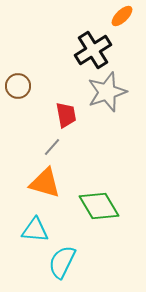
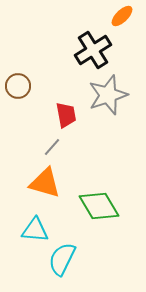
gray star: moved 1 px right, 3 px down
cyan semicircle: moved 3 px up
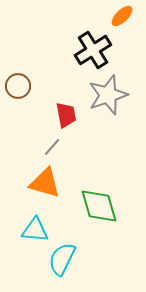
green diamond: rotated 15 degrees clockwise
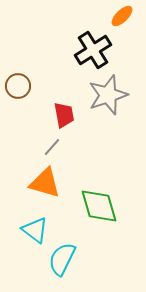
red trapezoid: moved 2 px left
cyan triangle: rotated 32 degrees clockwise
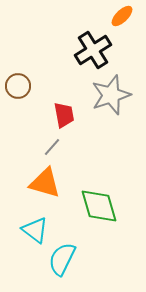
gray star: moved 3 px right
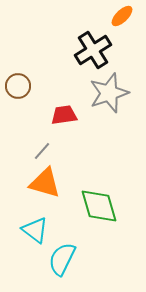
gray star: moved 2 px left, 2 px up
red trapezoid: rotated 88 degrees counterclockwise
gray line: moved 10 px left, 4 px down
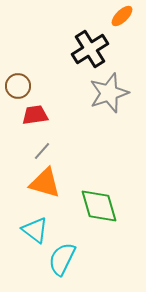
black cross: moved 3 px left, 1 px up
red trapezoid: moved 29 px left
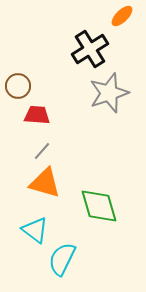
red trapezoid: moved 2 px right; rotated 12 degrees clockwise
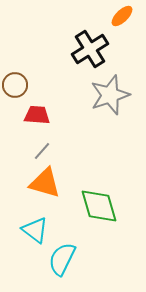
brown circle: moved 3 px left, 1 px up
gray star: moved 1 px right, 2 px down
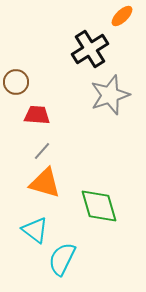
brown circle: moved 1 px right, 3 px up
